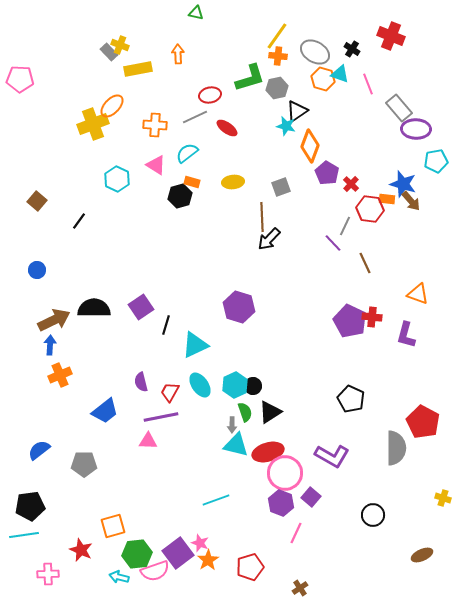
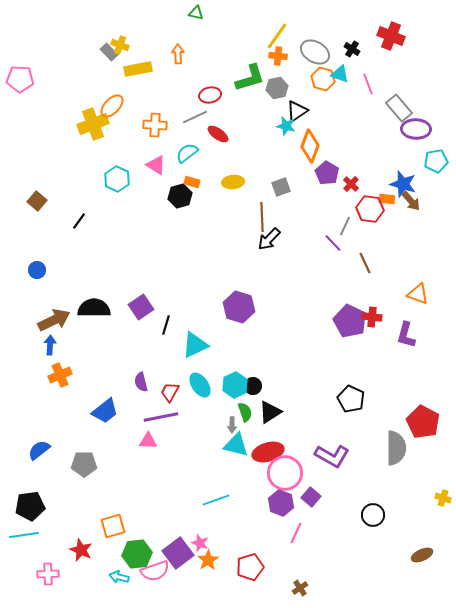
red ellipse at (227, 128): moved 9 px left, 6 px down
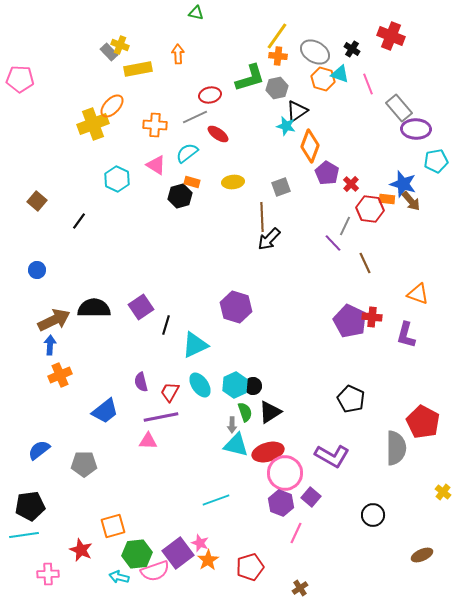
purple hexagon at (239, 307): moved 3 px left
yellow cross at (443, 498): moved 6 px up; rotated 21 degrees clockwise
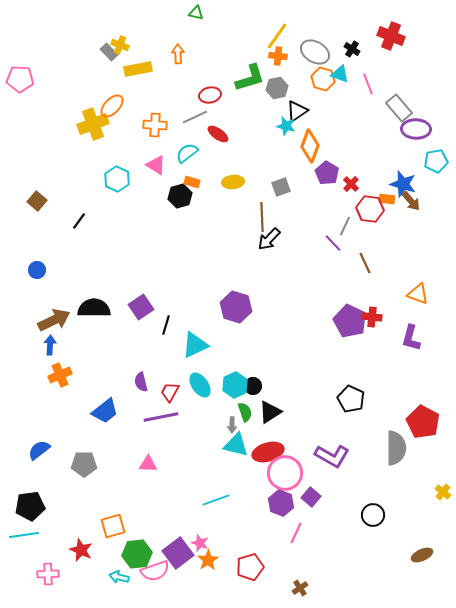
purple L-shape at (406, 335): moved 5 px right, 3 px down
pink triangle at (148, 441): moved 23 px down
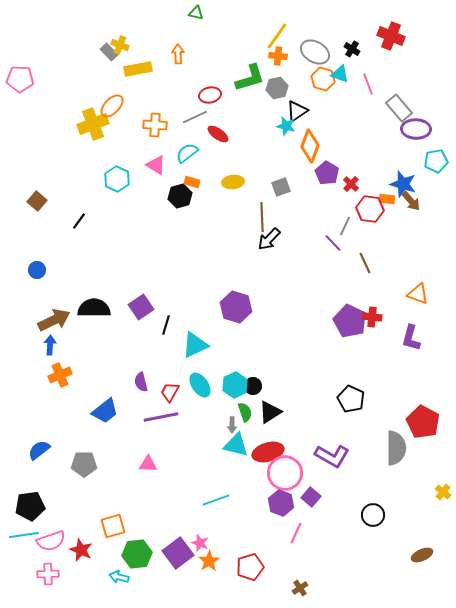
orange star at (208, 560): moved 1 px right, 1 px down
pink semicircle at (155, 571): moved 104 px left, 30 px up
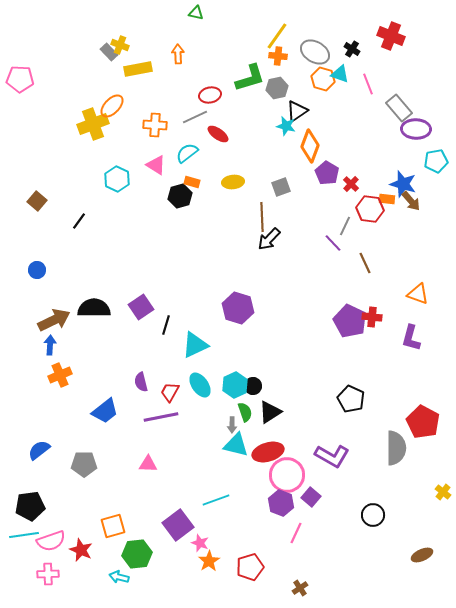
purple hexagon at (236, 307): moved 2 px right, 1 px down
pink circle at (285, 473): moved 2 px right, 2 px down
purple square at (178, 553): moved 28 px up
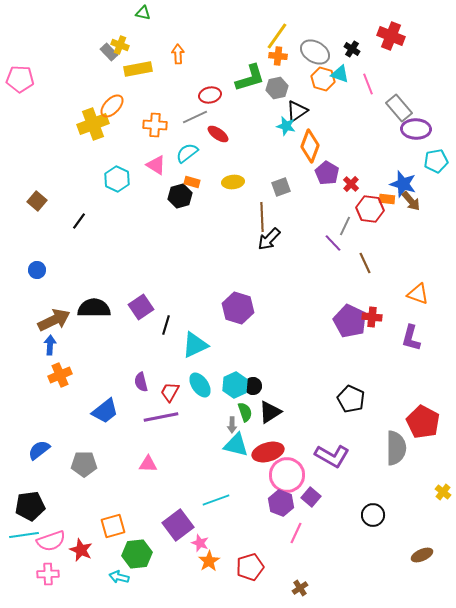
green triangle at (196, 13): moved 53 px left
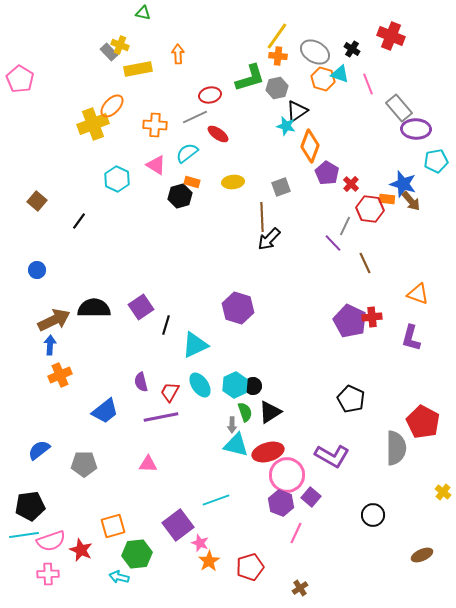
pink pentagon at (20, 79): rotated 28 degrees clockwise
red cross at (372, 317): rotated 12 degrees counterclockwise
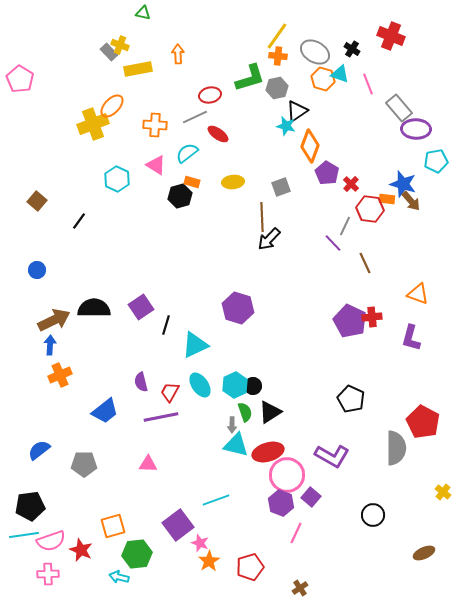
brown ellipse at (422, 555): moved 2 px right, 2 px up
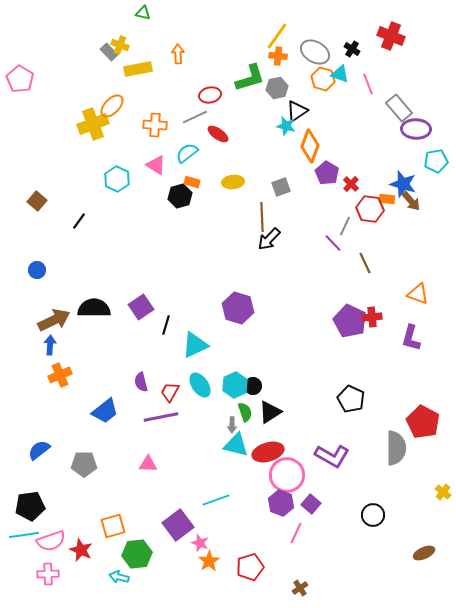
purple square at (311, 497): moved 7 px down
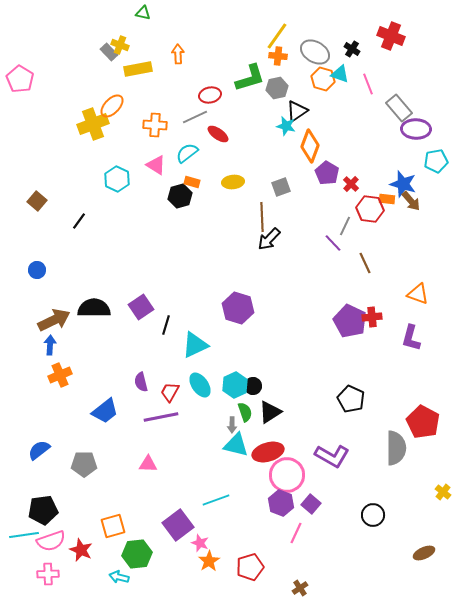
black pentagon at (30, 506): moved 13 px right, 4 px down
